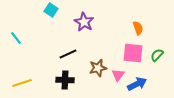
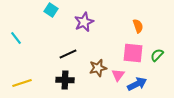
purple star: rotated 18 degrees clockwise
orange semicircle: moved 2 px up
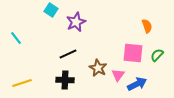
purple star: moved 8 px left
orange semicircle: moved 9 px right
brown star: rotated 30 degrees counterclockwise
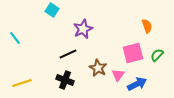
cyan square: moved 1 px right
purple star: moved 7 px right, 7 px down
cyan line: moved 1 px left
pink square: rotated 20 degrees counterclockwise
black cross: rotated 18 degrees clockwise
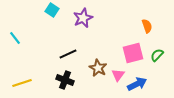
purple star: moved 11 px up
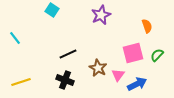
purple star: moved 18 px right, 3 px up
yellow line: moved 1 px left, 1 px up
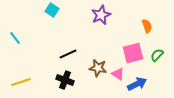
brown star: rotated 18 degrees counterclockwise
pink triangle: moved 1 px up; rotated 32 degrees counterclockwise
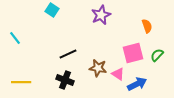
yellow line: rotated 18 degrees clockwise
